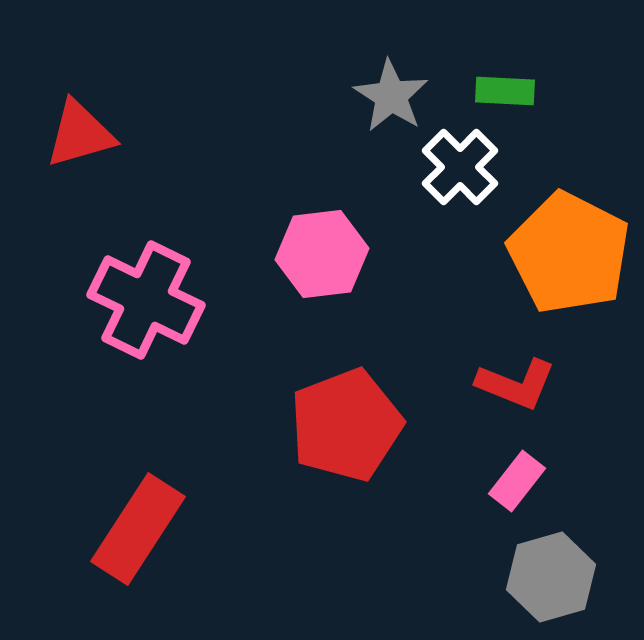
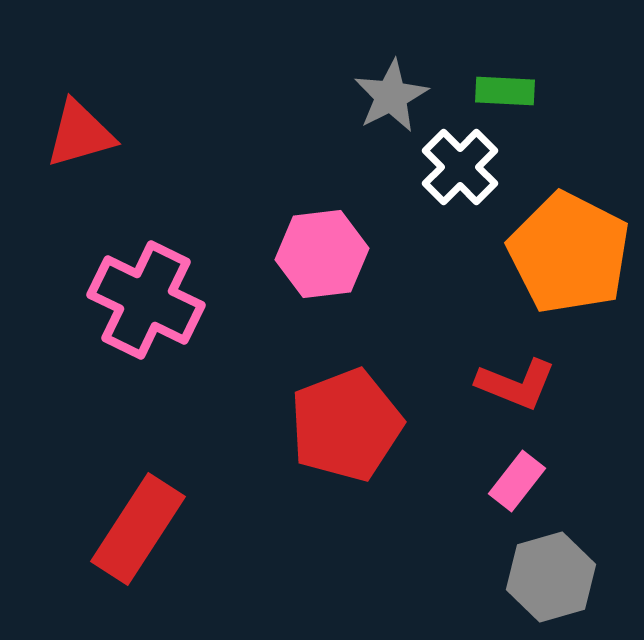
gray star: rotated 12 degrees clockwise
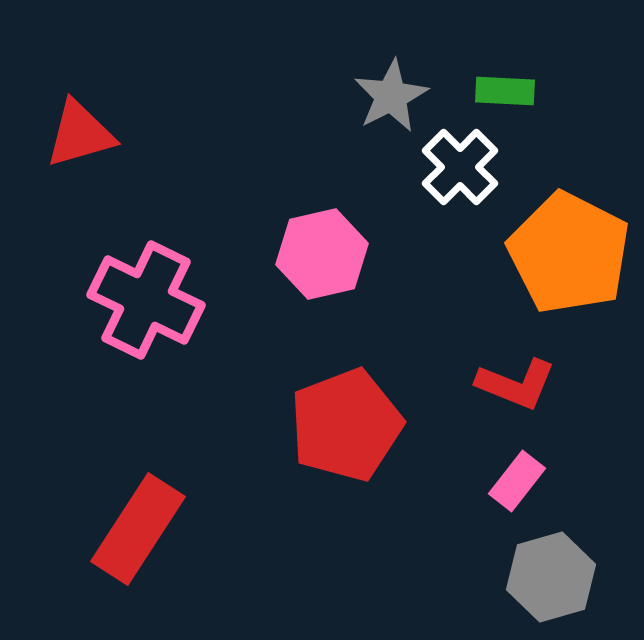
pink hexagon: rotated 6 degrees counterclockwise
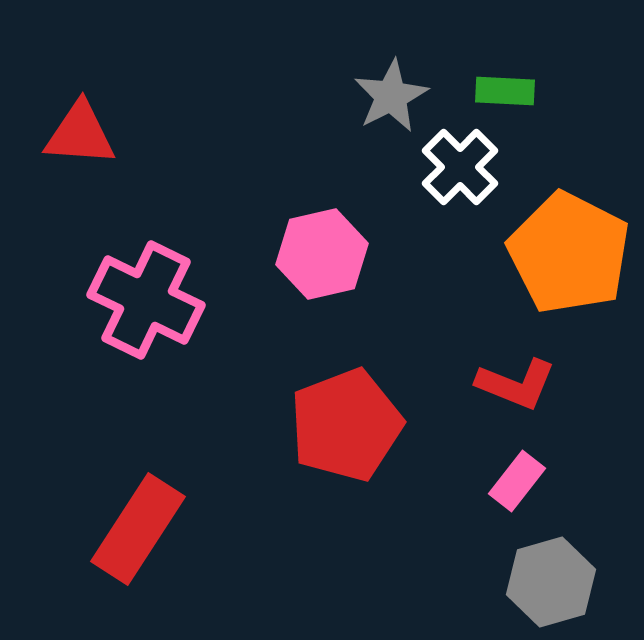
red triangle: rotated 20 degrees clockwise
gray hexagon: moved 5 px down
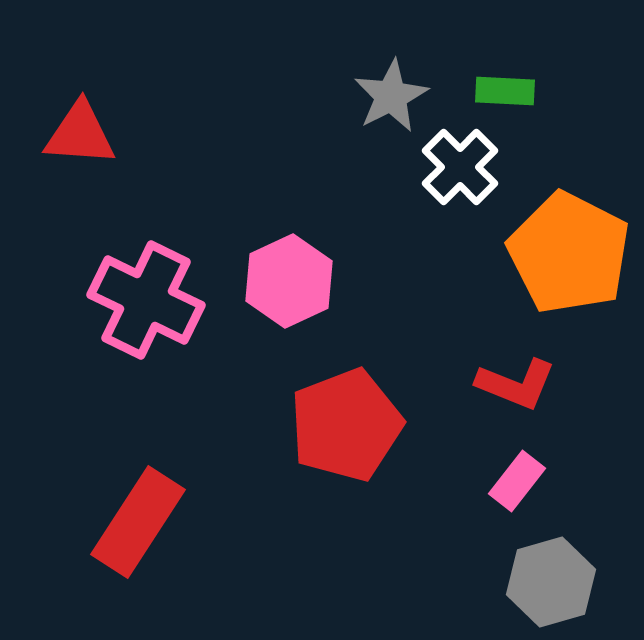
pink hexagon: moved 33 px left, 27 px down; rotated 12 degrees counterclockwise
red rectangle: moved 7 px up
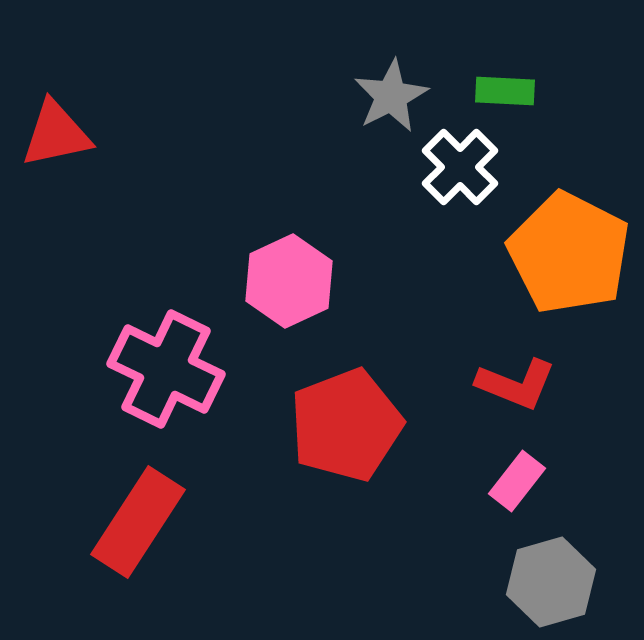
red triangle: moved 24 px left; rotated 16 degrees counterclockwise
pink cross: moved 20 px right, 69 px down
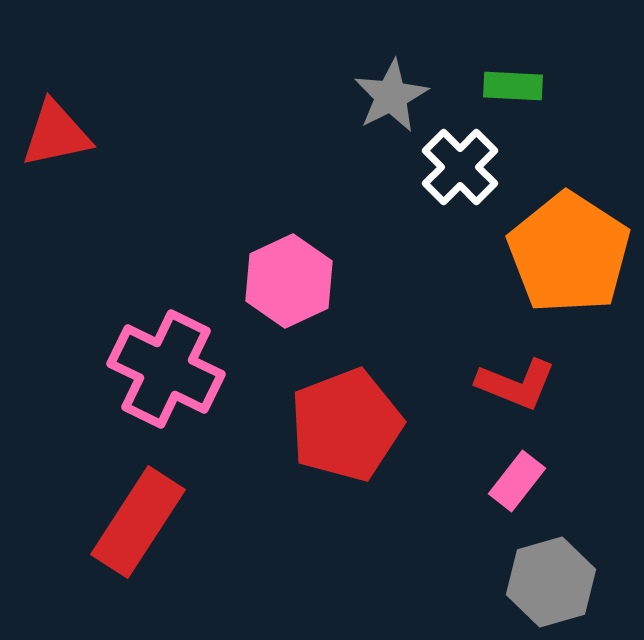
green rectangle: moved 8 px right, 5 px up
orange pentagon: rotated 6 degrees clockwise
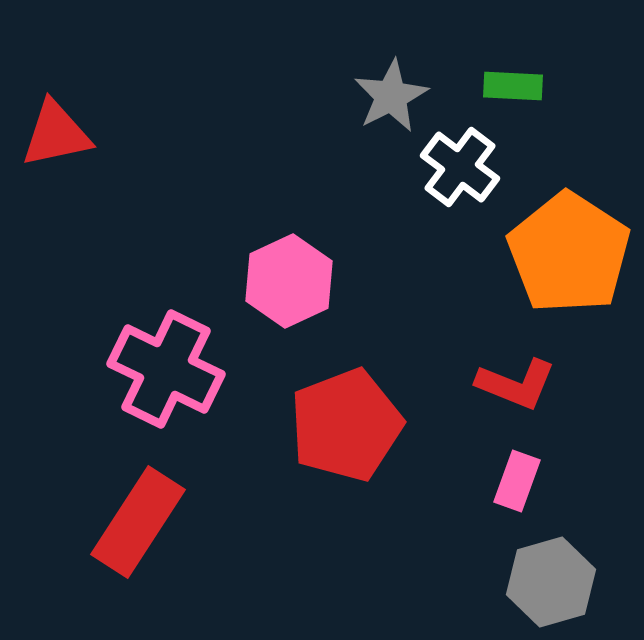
white cross: rotated 8 degrees counterclockwise
pink rectangle: rotated 18 degrees counterclockwise
